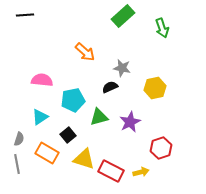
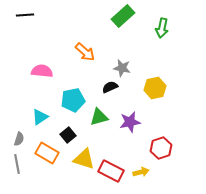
green arrow: rotated 30 degrees clockwise
pink semicircle: moved 9 px up
purple star: rotated 15 degrees clockwise
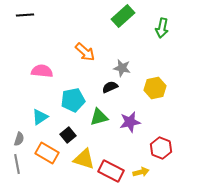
red hexagon: rotated 20 degrees counterclockwise
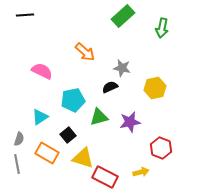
pink semicircle: rotated 20 degrees clockwise
yellow triangle: moved 1 px left, 1 px up
red rectangle: moved 6 px left, 6 px down
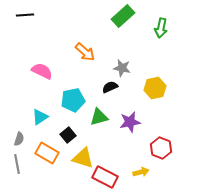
green arrow: moved 1 px left
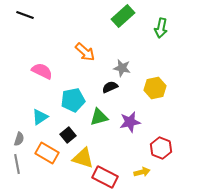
black line: rotated 24 degrees clockwise
yellow arrow: moved 1 px right
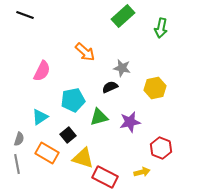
pink semicircle: rotated 90 degrees clockwise
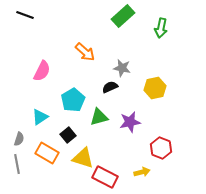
cyan pentagon: rotated 20 degrees counterclockwise
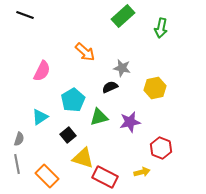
orange rectangle: moved 23 px down; rotated 15 degrees clockwise
